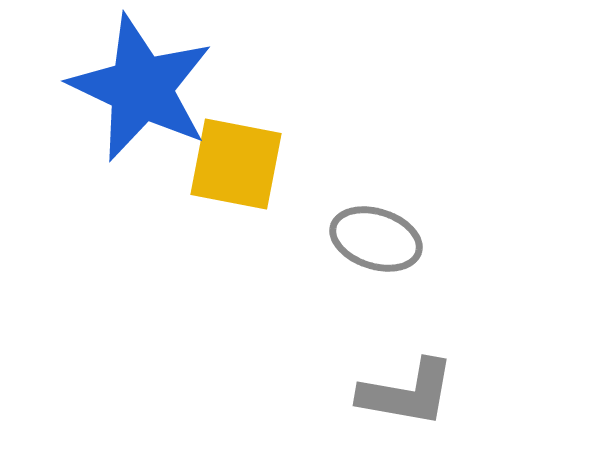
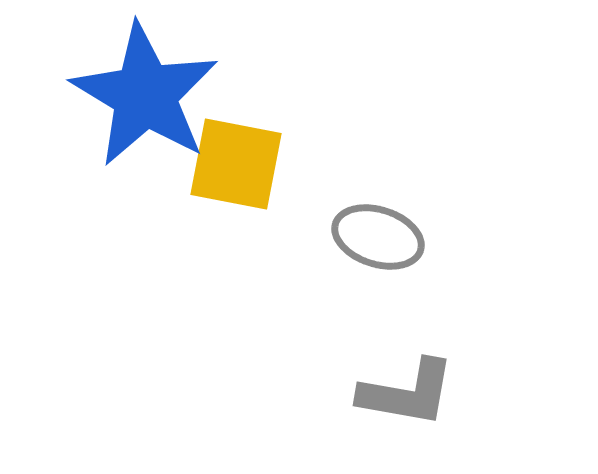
blue star: moved 4 px right, 7 px down; rotated 6 degrees clockwise
gray ellipse: moved 2 px right, 2 px up
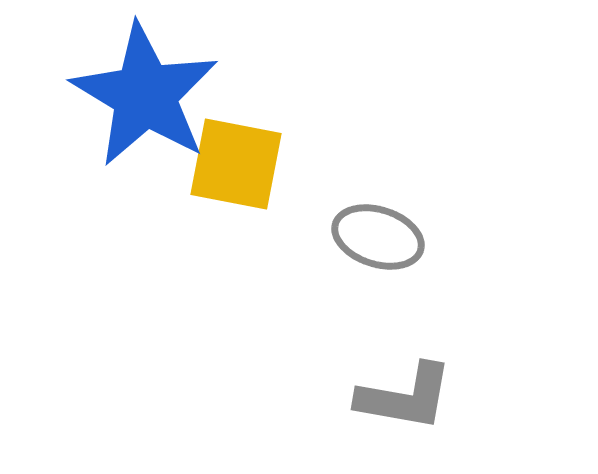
gray L-shape: moved 2 px left, 4 px down
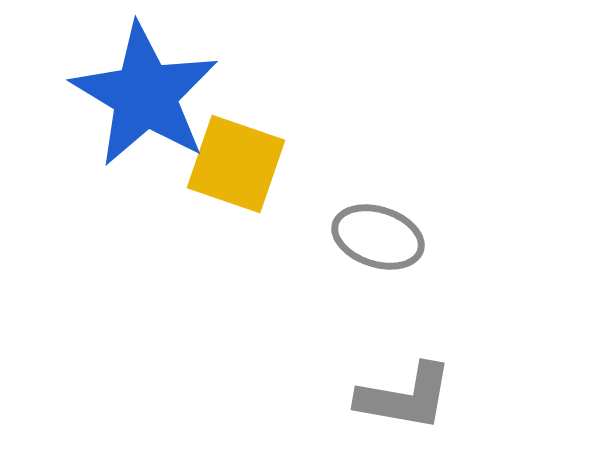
yellow square: rotated 8 degrees clockwise
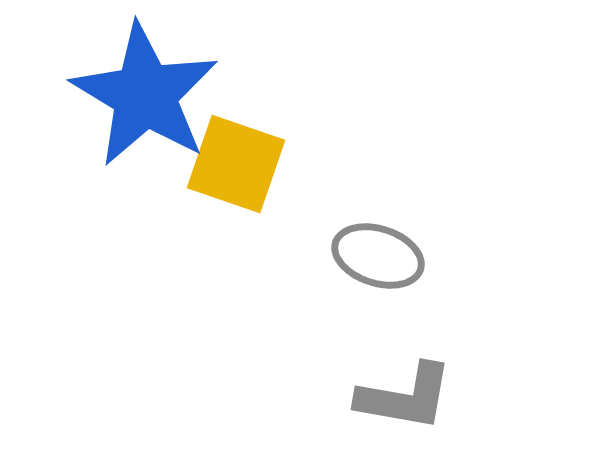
gray ellipse: moved 19 px down
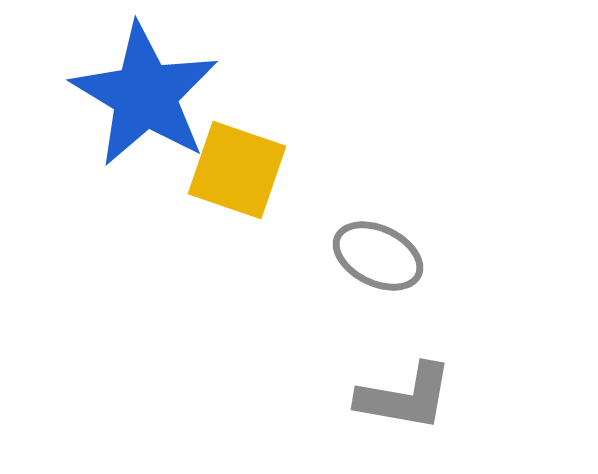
yellow square: moved 1 px right, 6 px down
gray ellipse: rotated 8 degrees clockwise
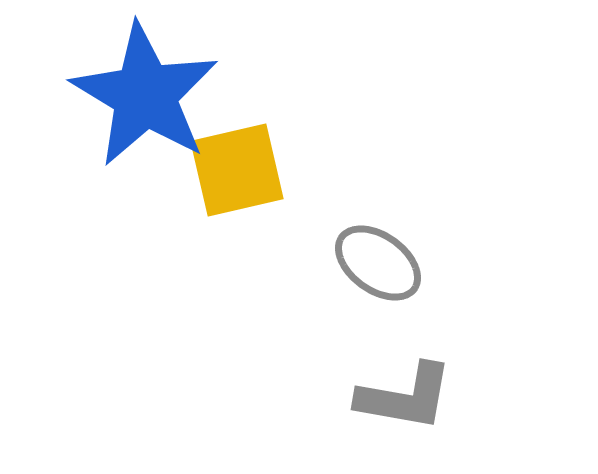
yellow square: rotated 32 degrees counterclockwise
gray ellipse: moved 7 px down; rotated 10 degrees clockwise
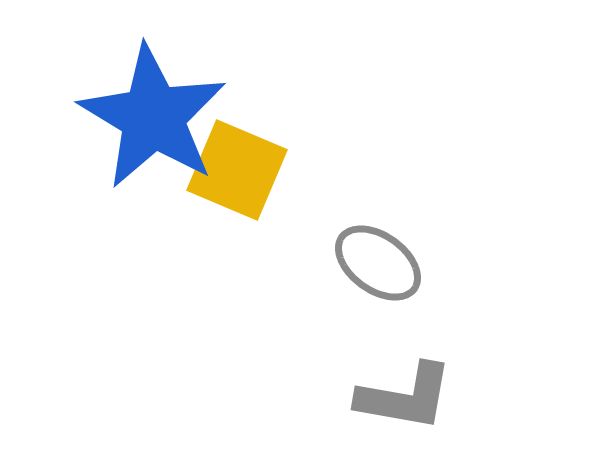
blue star: moved 8 px right, 22 px down
yellow square: rotated 36 degrees clockwise
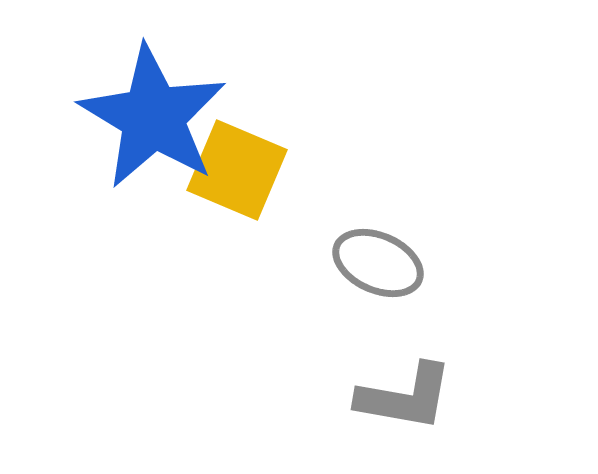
gray ellipse: rotated 12 degrees counterclockwise
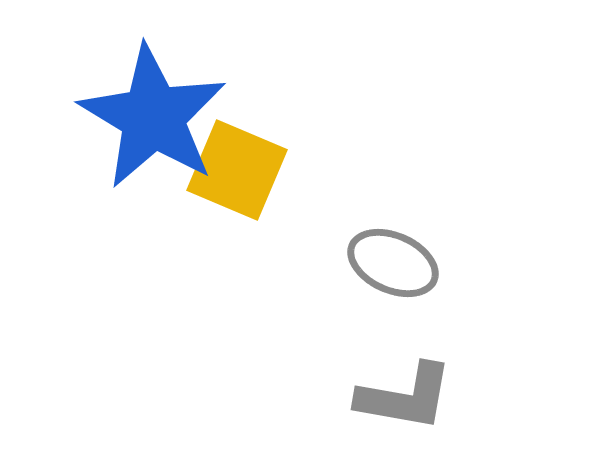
gray ellipse: moved 15 px right
